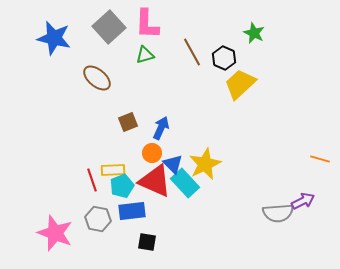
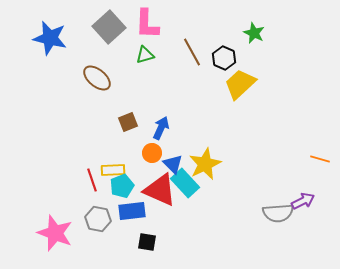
blue star: moved 4 px left
red triangle: moved 5 px right, 9 px down
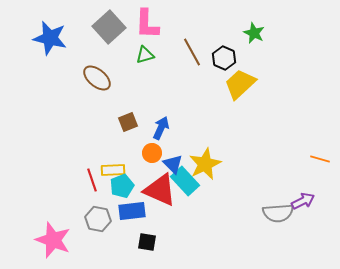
cyan rectangle: moved 2 px up
pink star: moved 2 px left, 7 px down
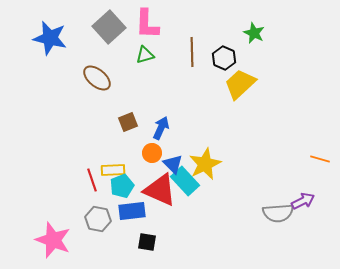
brown line: rotated 28 degrees clockwise
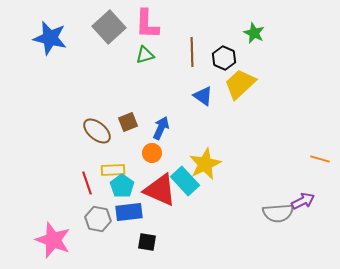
brown ellipse: moved 53 px down
blue triangle: moved 30 px right, 68 px up; rotated 10 degrees counterclockwise
red line: moved 5 px left, 3 px down
cyan pentagon: rotated 15 degrees counterclockwise
blue rectangle: moved 3 px left, 1 px down
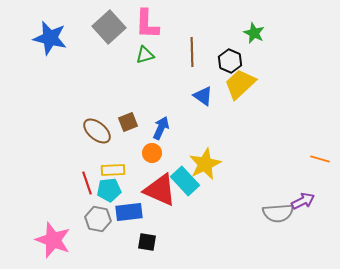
black hexagon: moved 6 px right, 3 px down
cyan pentagon: moved 13 px left, 4 px down; rotated 30 degrees clockwise
